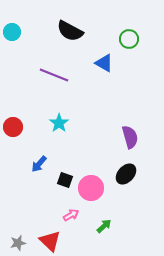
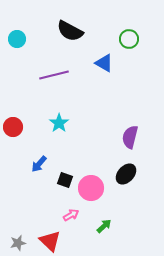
cyan circle: moved 5 px right, 7 px down
purple line: rotated 36 degrees counterclockwise
purple semicircle: rotated 150 degrees counterclockwise
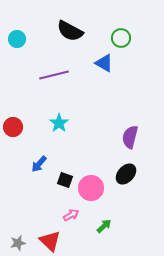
green circle: moved 8 px left, 1 px up
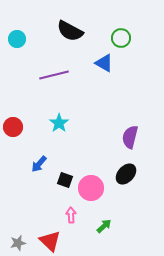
pink arrow: rotated 63 degrees counterclockwise
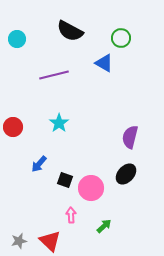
gray star: moved 1 px right, 2 px up
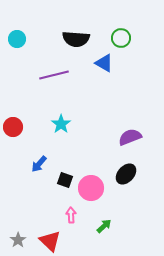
black semicircle: moved 6 px right, 8 px down; rotated 24 degrees counterclockwise
cyan star: moved 2 px right, 1 px down
purple semicircle: rotated 55 degrees clockwise
gray star: moved 1 px left, 1 px up; rotated 21 degrees counterclockwise
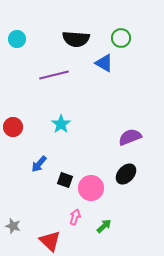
pink arrow: moved 4 px right, 2 px down; rotated 21 degrees clockwise
gray star: moved 5 px left, 14 px up; rotated 21 degrees counterclockwise
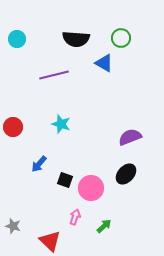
cyan star: rotated 18 degrees counterclockwise
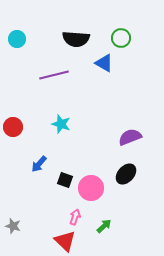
red triangle: moved 15 px right
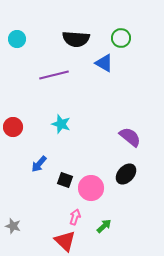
purple semicircle: rotated 60 degrees clockwise
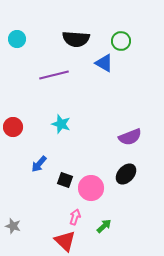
green circle: moved 3 px down
purple semicircle: rotated 120 degrees clockwise
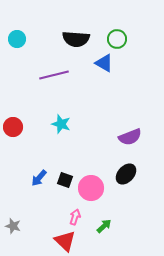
green circle: moved 4 px left, 2 px up
blue arrow: moved 14 px down
